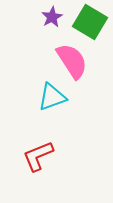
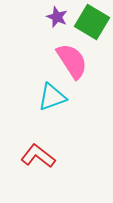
purple star: moved 5 px right; rotated 20 degrees counterclockwise
green square: moved 2 px right
red L-shape: rotated 60 degrees clockwise
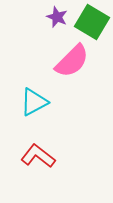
pink semicircle: rotated 78 degrees clockwise
cyan triangle: moved 18 px left, 5 px down; rotated 8 degrees counterclockwise
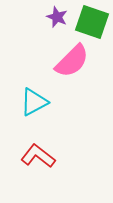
green square: rotated 12 degrees counterclockwise
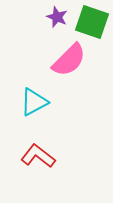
pink semicircle: moved 3 px left, 1 px up
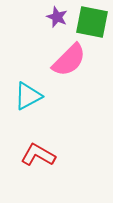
green square: rotated 8 degrees counterclockwise
cyan triangle: moved 6 px left, 6 px up
red L-shape: moved 1 px up; rotated 8 degrees counterclockwise
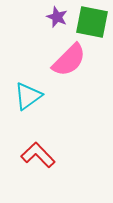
cyan triangle: rotated 8 degrees counterclockwise
red L-shape: rotated 16 degrees clockwise
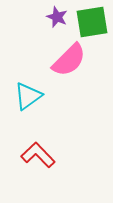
green square: rotated 20 degrees counterclockwise
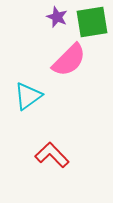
red L-shape: moved 14 px right
